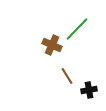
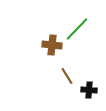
brown cross: rotated 18 degrees counterclockwise
black cross: rotated 14 degrees clockwise
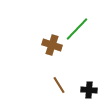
brown cross: rotated 12 degrees clockwise
brown line: moved 8 px left, 9 px down
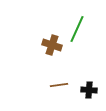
green line: rotated 20 degrees counterclockwise
brown line: rotated 66 degrees counterclockwise
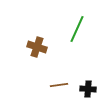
brown cross: moved 15 px left, 2 px down
black cross: moved 1 px left, 1 px up
